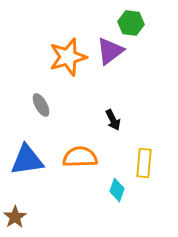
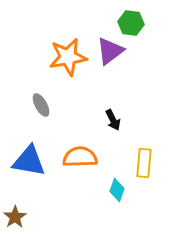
orange star: rotated 6 degrees clockwise
blue triangle: moved 2 px right, 1 px down; rotated 18 degrees clockwise
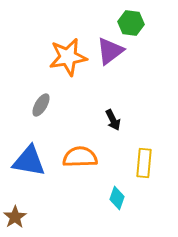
gray ellipse: rotated 60 degrees clockwise
cyan diamond: moved 8 px down
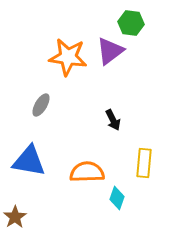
orange star: rotated 18 degrees clockwise
orange semicircle: moved 7 px right, 15 px down
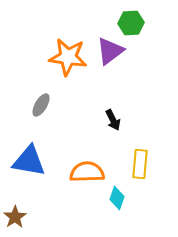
green hexagon: rotated 10 degrees counterclockwise
yellow rectangle: moved 4 px left, 1 px down
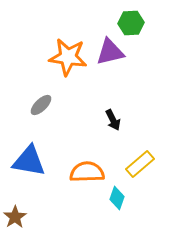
purple triangle: moved 1 px down; rotated 24 degrees clockwise
gray ellipse: rotated 15 degrees clockwise
yellow rectangle: rotated 44 degrees clockwise
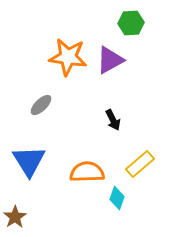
purple triangle: moved 8 px down; rotated 16 degrees counterclockwise
blue triangle: rotated 48 degrees clockwise
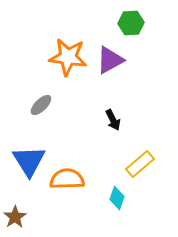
orange semicircle: moved 20 px left, 7 px down
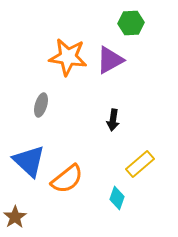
gray ellipse: rotated 30 degrees counterclockwise
black arrow: rotated 35 degrees clockwise
blue triangle: rotated 15 degrees counterclockwise
orange semicircle: rotated 144 degrees clockwise
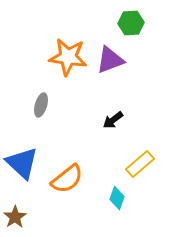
purple triangle: rotated 8 degrees clockwise
black arrow: rotated 45 degrees clockwise
blue triangle: moved 7 px left, 2 px down
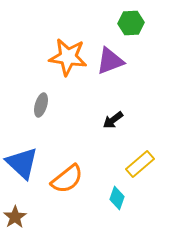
purple triangle: moved 1 px down
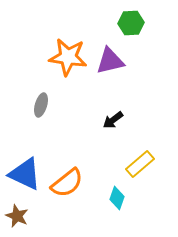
purple triangle: rotated 8 degrees clockwise
blue triangle: moved 3 px right, 11 px down; rotated 18 degrees counterclockwise
orange semicircle: moved 4 px down
brown star: moved 2 px right, 1 px up; rotated 15 degrees counterclockwise
